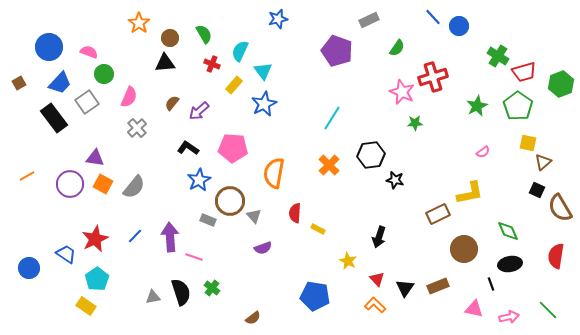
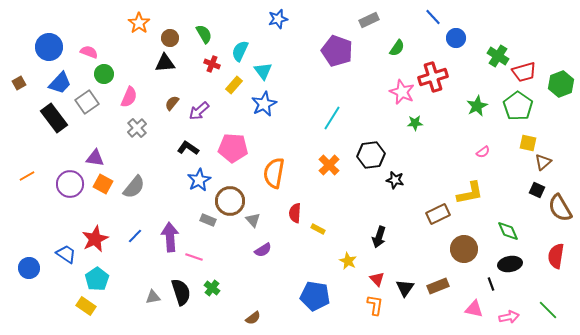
blue circle at (459, 26): moved 3 px left, 12 px down
gray triangle at (254, 216): moved 1 px left, 4 px down
purple semicircle at (263, 248): moved 2 px down; rotated 12 degrees counterclockwise
orange L-shape at (375, 305): rotated 55 degrees clockwise
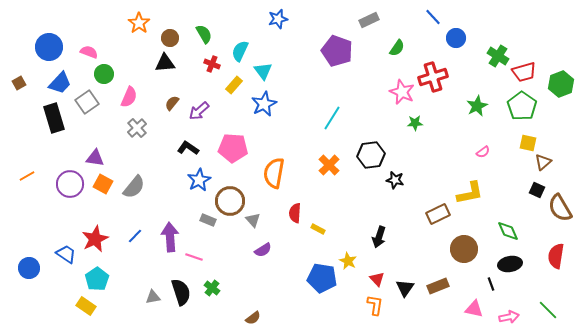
green pentagon at (518, 106): moved 4 px right
black rectangle at (54, 118): rotated 20 degrees clockwise
blue pentagon at (315, 296): moved 7 px right, 18 px up
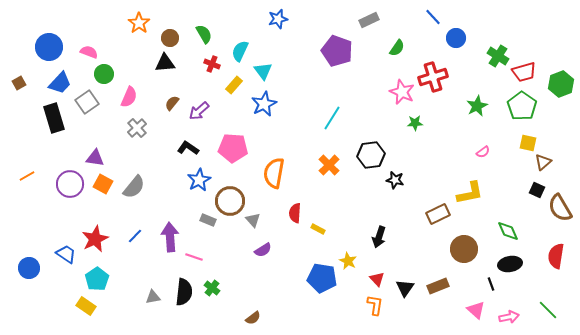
black semicircle at (181, 292): moved 3 px right; rotated 24 degrees clockwise
pink triangle at (474, 309): moved 2 px right, 1 px down; rotated 30 degrees clockwise
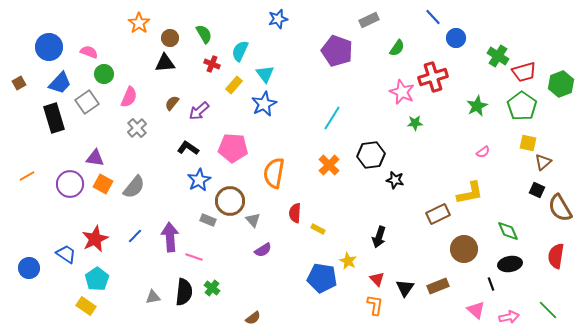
cyan triangle at (263, 71): moved 2 px right, 3 px down
